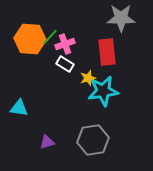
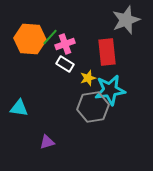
gray star: moved 5 px right, 2 px down; rotated 20 degrees counterclockwise
cyan star: moved 7 px right, 1 px up
gray hexagon: moved 33 px up
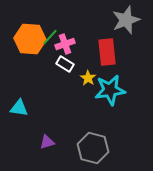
yellow star: rotated 21 degrees counterclockwise
gray hexagon: moved 41 px down; rotated 24 degrees clockwise
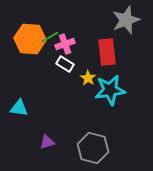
green line: rotated 18 degrees clockwise
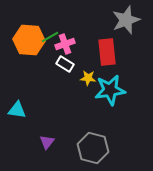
orange hexagon: moved 1 px left, 1 px down
yellow star: rotated 28 degrees counterclockwise
cyan triangle: moved 2 px left, 2 px down
purple triangle: rotated 35 degrees counterclockwise
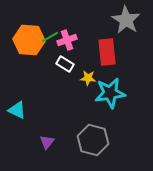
gray star: rotated 20 degrees counterclockwise
pink cross: moved 2 px right, 4 px up
cyan star: moved 3 px down
cyan triangle: rotated 18 degrees clockwise
gray hexagon: moved 8 px up
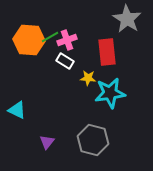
gray star: moved 1 px right, 1 px up
white rectangle: moved 3 px up
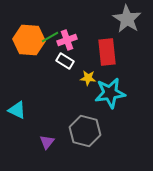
gray hexagon: moved 8 px left, 9 px up
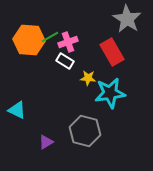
pink cross: moved 1 px right, 2 px down
red rectangle: moved 5 px right; rotated 24 degrees counterclockwise
purple triangle: moved 1 px left; rotated 21 degrees clockwise
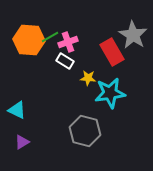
gray star: moved 6 px right, 16 px down
purple triangle: moved 24 px left
